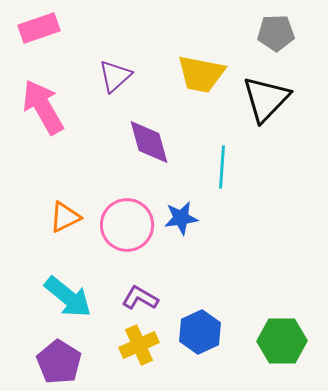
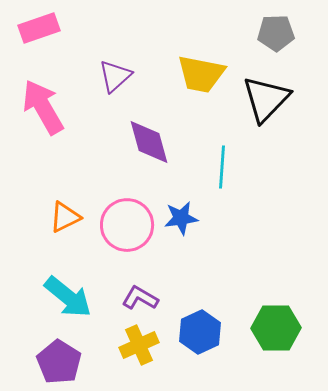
green hexagon: moved 6 px left, 13 px up
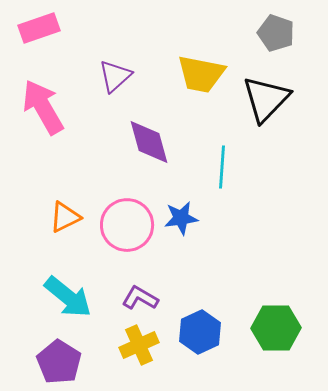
gray pentagon: rotated 21 degrees clockwise
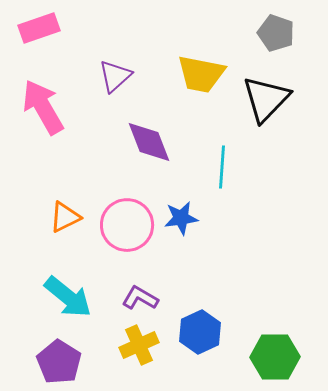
purple diamond: rotated 6 degrees counterclockwise
green hexagon: moved 1 px left, 29 px down
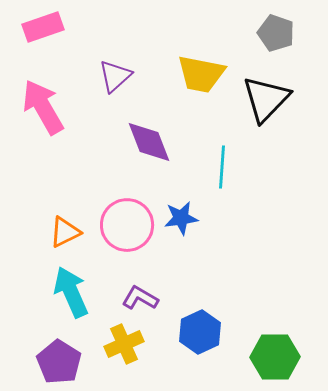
pink rectangle: moved 4 px right, 1 px up
orange triangle: moved 15 px down
cyan arrow: moved 3 px right, 5 px up; rotated 153 degrees counterclockwise
yellow cross: moved 15 px left, 1 px up
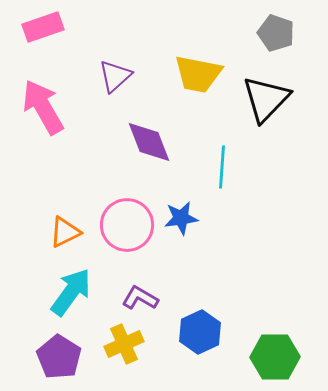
yellow trapezoid: moved 3 px left
cyan arrow: rotated 60 degrees clockwise
purple pentagon: moved 5 px up
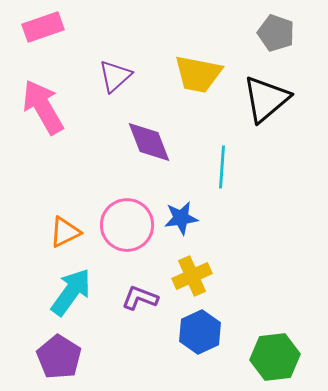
black triangle: rotated 6 degrees clockwise
purple L-shape: rotated 9 degrees counterclockwise
yellow cross: moved 68 px right, 68 px up
green hexagon: rotated 6 degrees counterclockwise
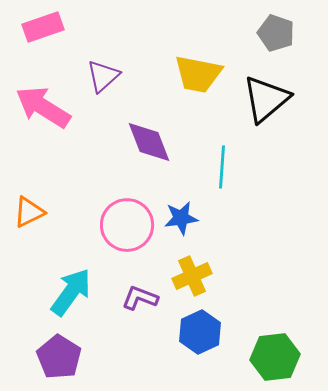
purple triangle: moved 12 px left
pink arrow: rotated 28 degrees counterclockwise
orange triangle: moved 36 px left, 20 px up
